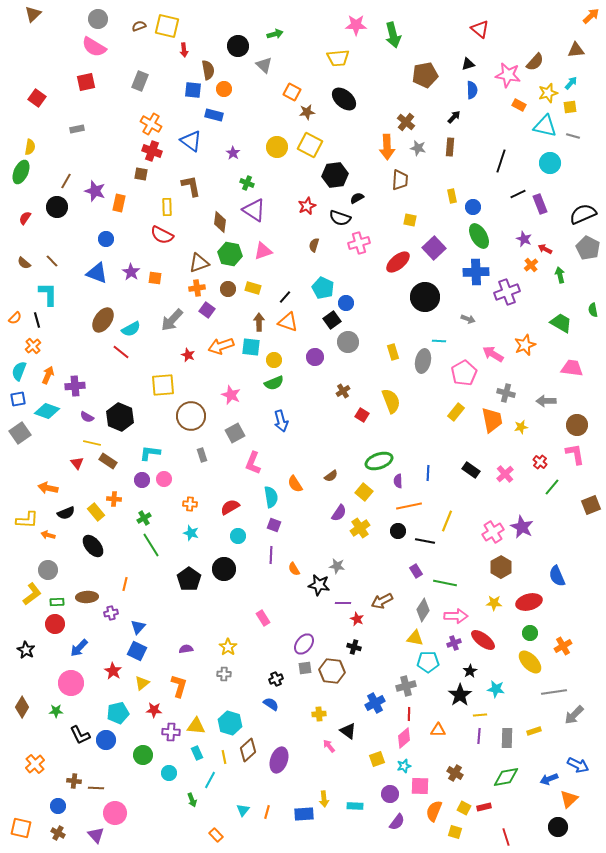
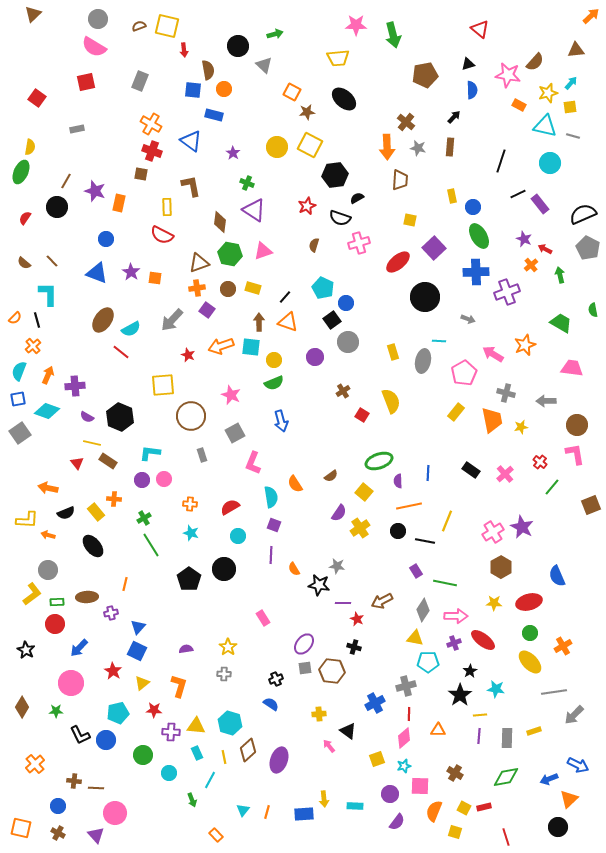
purple rectangle at (540, 204): rotated 18 degrees counterclockwise
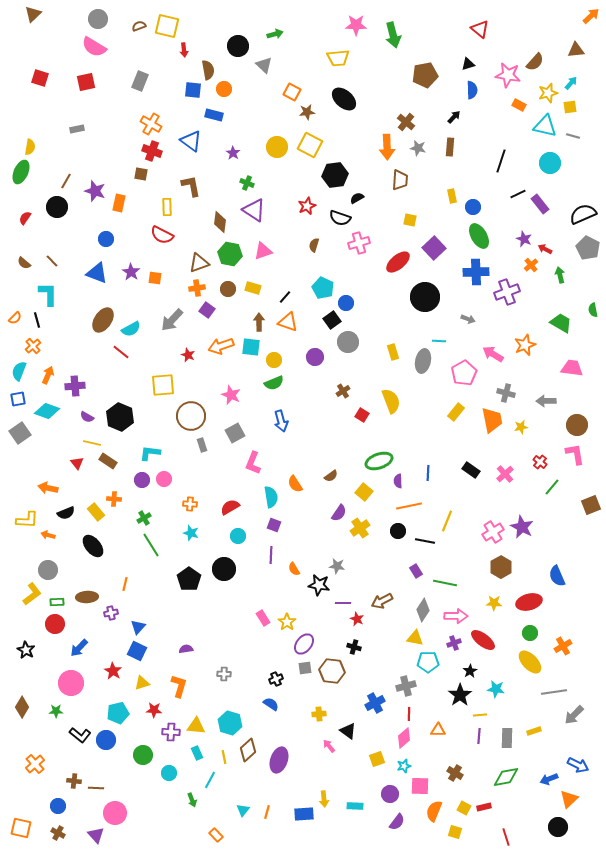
red square at (37, 98): moved 3 px right, 20 px up; rotated 18 degrees counterclockwise
gray rectangle at (202, 455): moved 10 px up
yellow star at (228, 647): moved 59 px right, 25 px up
yellow triangle at (142, 683): rotated 21 degrees clockwise
black L-shape at (80, 735): rotated 25 degrees counterclockwise
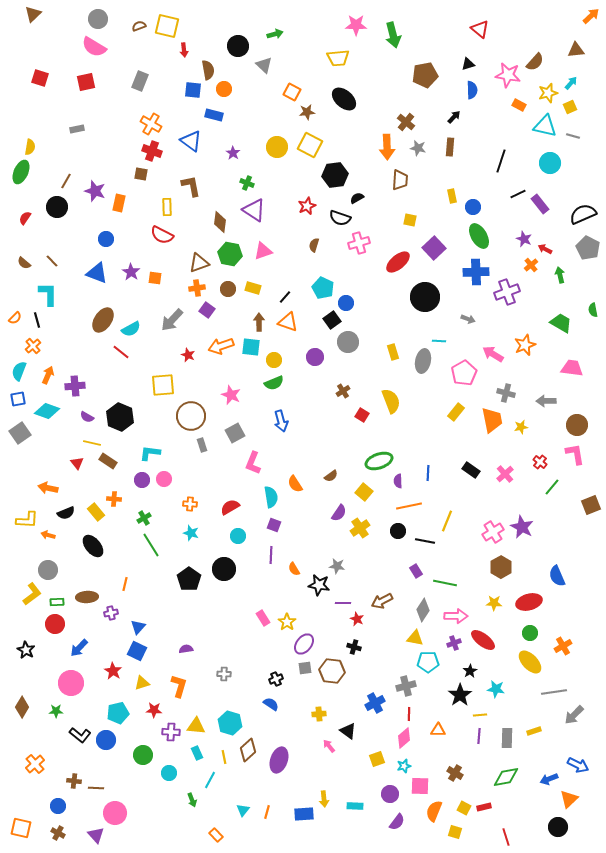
yellow square at (570, 107): rotated 16 degrees counterclockwise
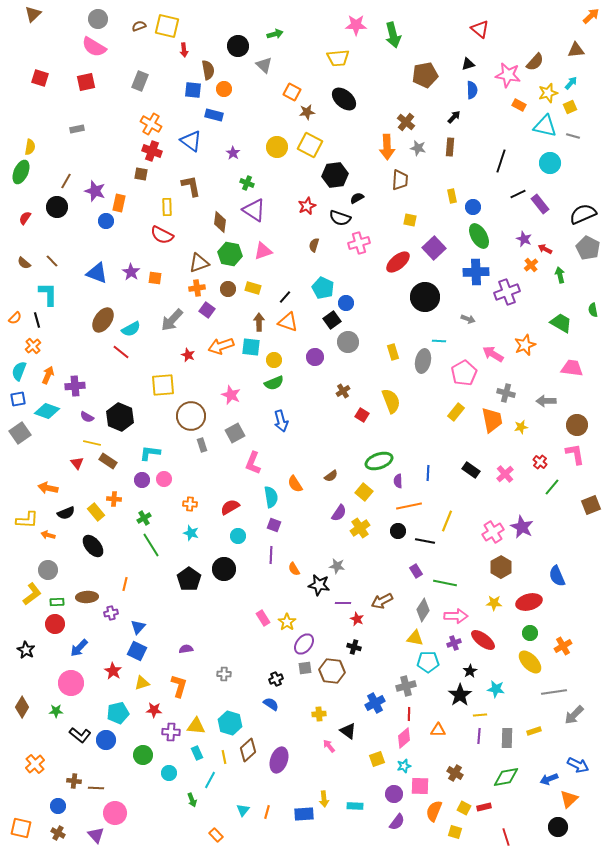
blue circle at (106, 239): moved 18 px up
purple circle at (390, 794): moved 4 px right
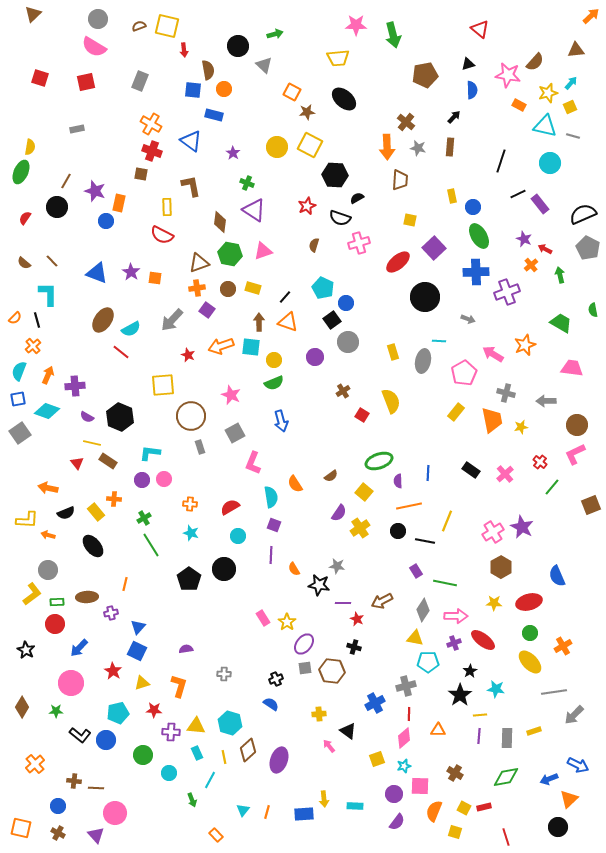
black hexagon at (335, 175): rotated 10 degrees clockwise
gray rectangle at (202, 445): moved 2 px left, 2 px down
pink L-shape at (575, 454): rotated 105 degrees counterclockwise
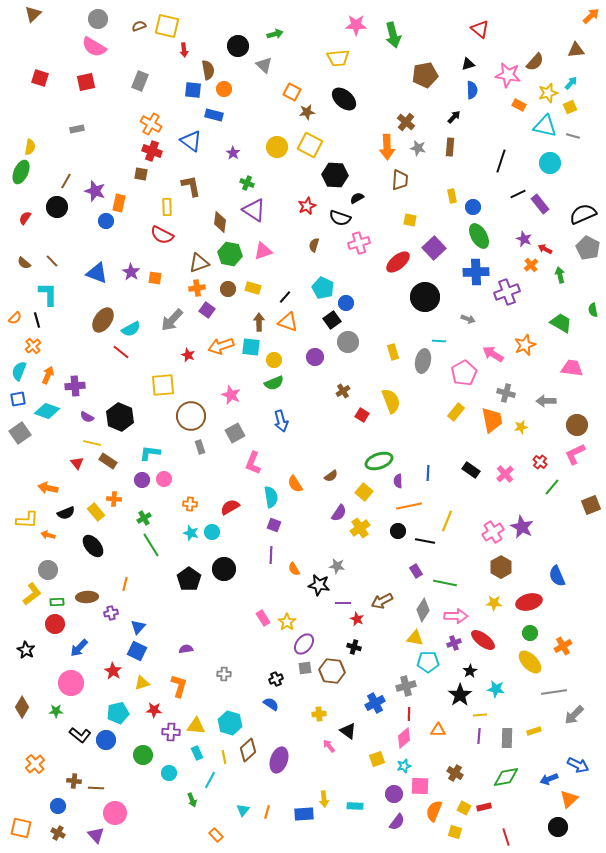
cyan circle at (238, 536): moved 26 px left, 4 px up
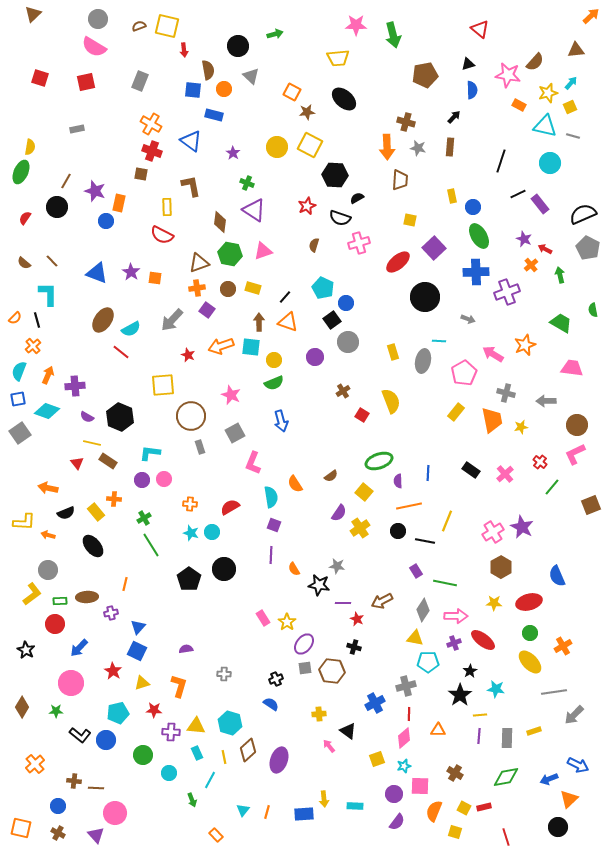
gray triangle at (264, 65): moved 13 px left, 11 px down
brown cross at (406, 122): rotated 24 degrees counterclockwise
yellow L-shape at (27, 520): moved 3 px left, 2 px down
green rectangle at (57, 602): moved 3 px right, 1 px up
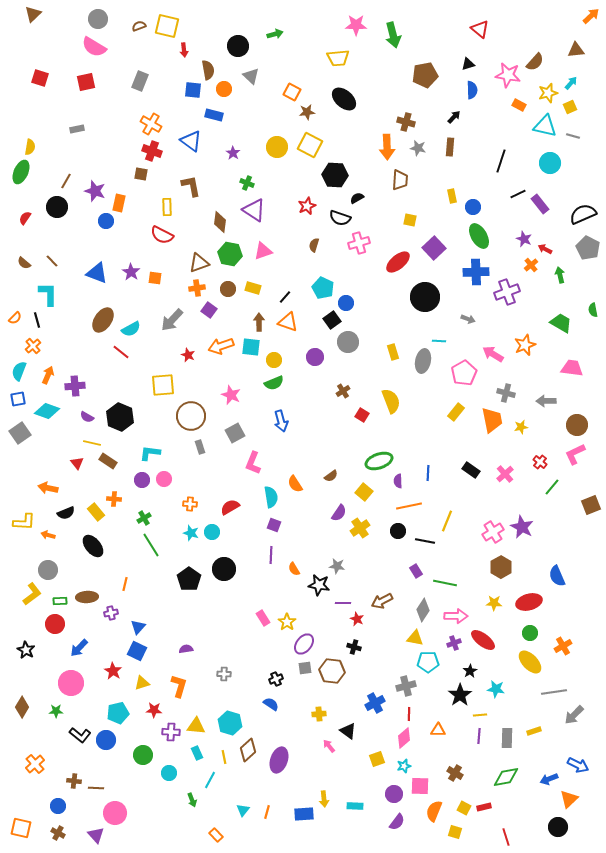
purple square at (207, 310): moved 2 px right
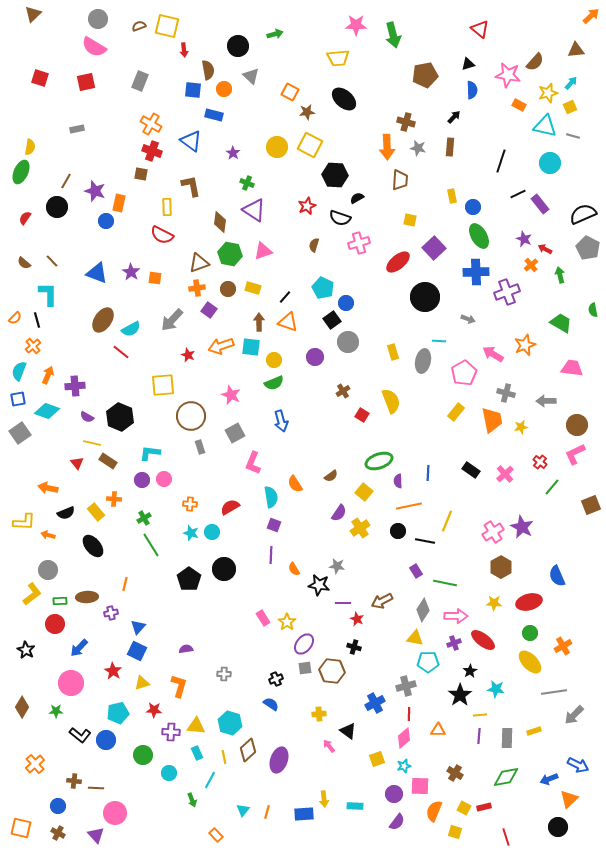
orange square at (292, 92): moved 2 px left
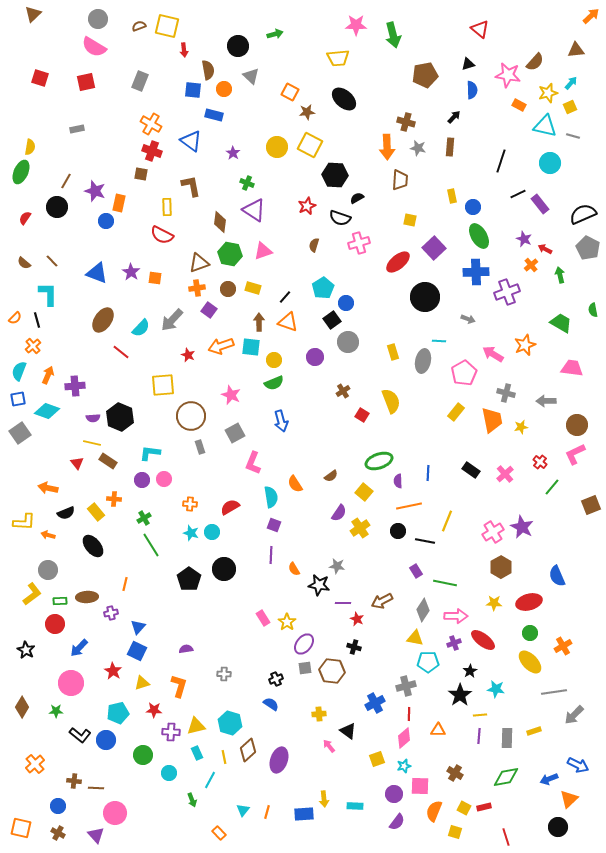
cyan pentagon at (323, 288): rotated 15 degrees clockwise
cyan semicircle at (131, 329): moved 10 px right, 1 px up; rotated 18 degrees counterclockwise
purple semicircle at (87, 417): moved 6 px right, 1 px down; rotated 32 degrees counterclockwise
yellow triangle at (196, 726): rotated 18 degrees counterclockwise
orange rectangle at (216, 835): moved 3 px right, 2 px up
